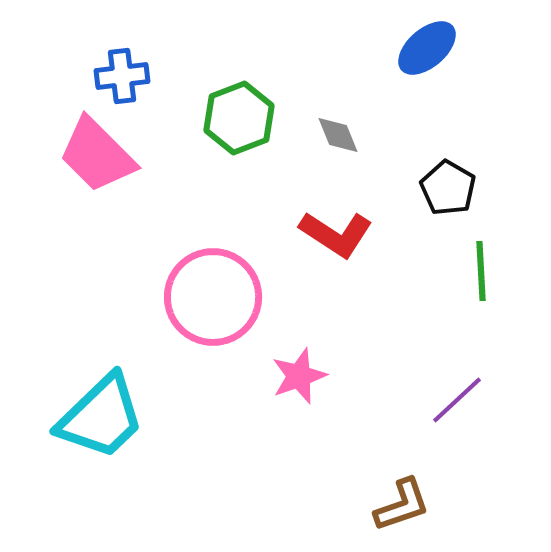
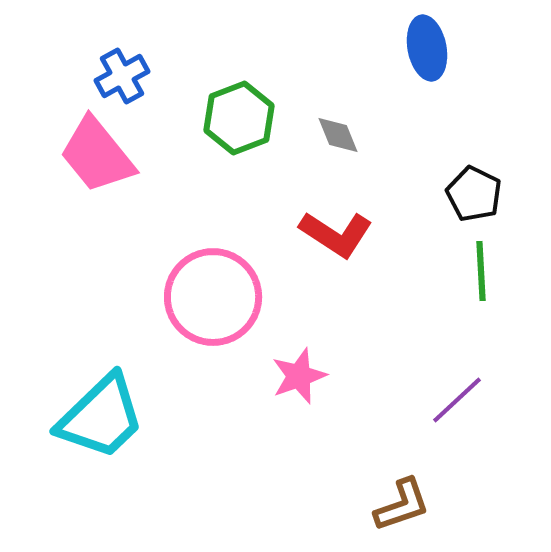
blue ellipse: rotated 60 degrees counterclockwise
blue cross: rotated 22 degrees counterclockwise
pink trapezoid: rotated 6 degrees clockwise
black pentagon: moved 26 px right, 6 px down; rotated 4 degrees counterclockwise
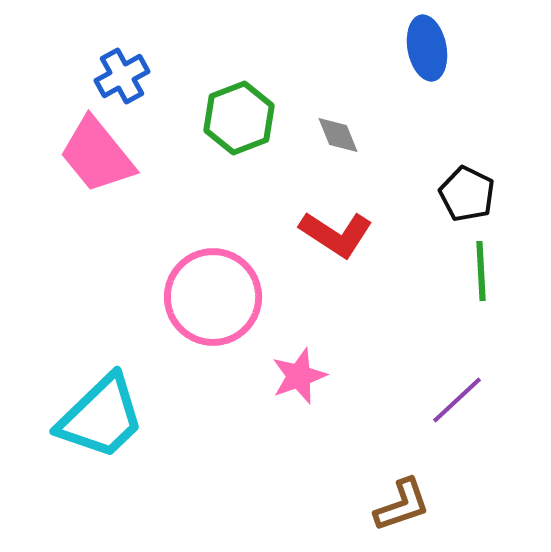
black pentagon: moved 7 px left
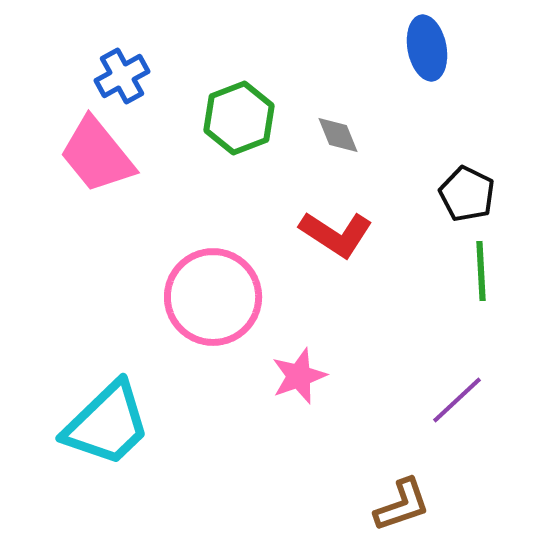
cyan trapezoid: moved 6 px right, 7 px down
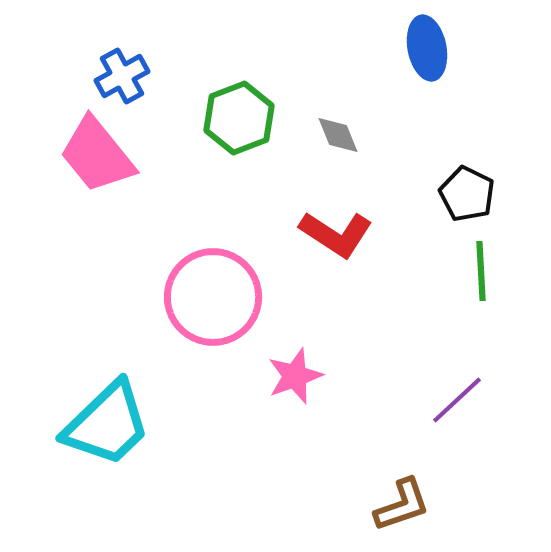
pink star: moved 4 px left
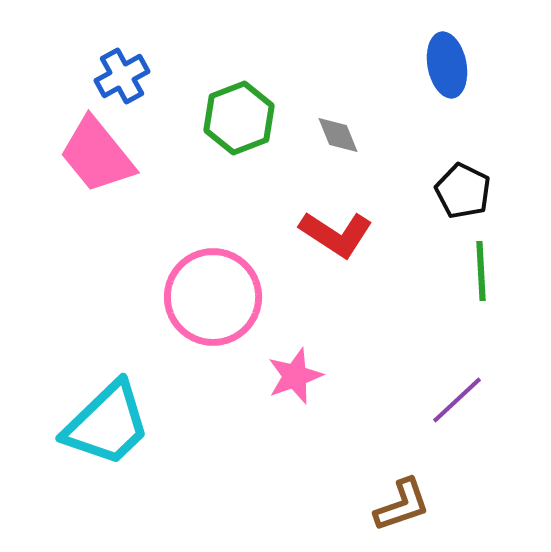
blue ellipse: moved 20 px right, 17 px down
black pentagon: moved 4 px left, 3 px up
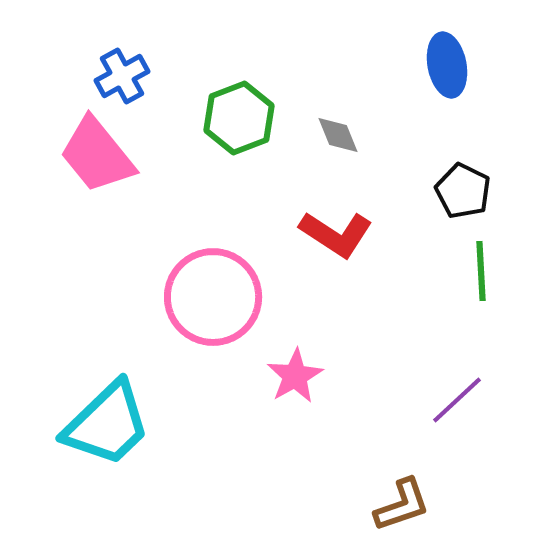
pink star: rotated 10 degrees counterclockwise
